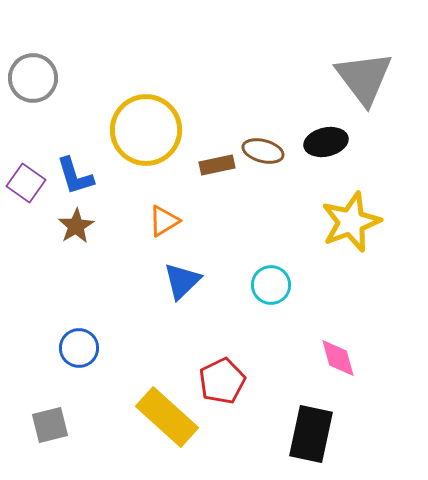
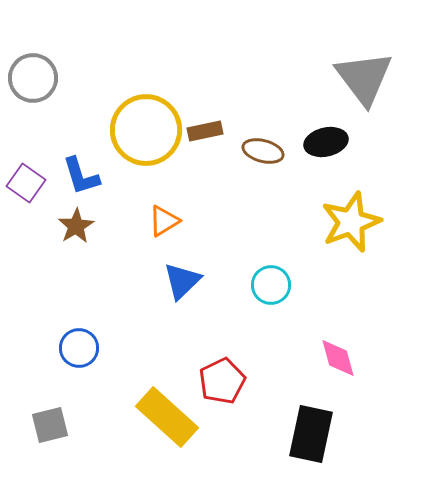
brown rectangle: moved 12 px left, 34 px up
blue L-shape: moved 6 px right
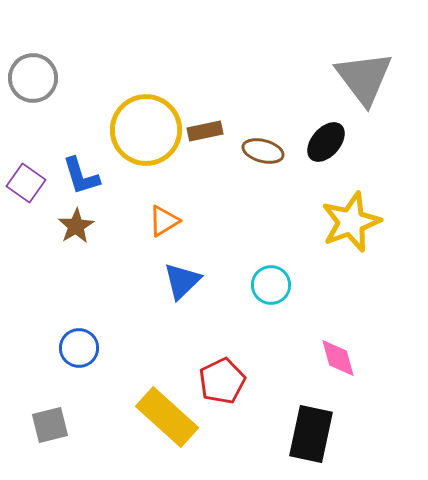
black ellipse: rotated 36 degrees counterclockwise
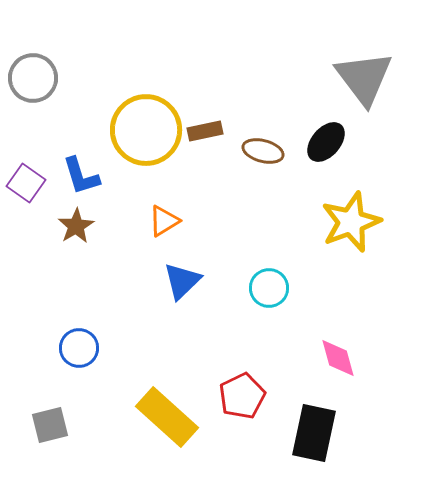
cyan circle: moved 2 px left, 3 px down
red pentagon: moved 20 px right, 15 px down
black rectangle: moved 3 px right, 1 px up
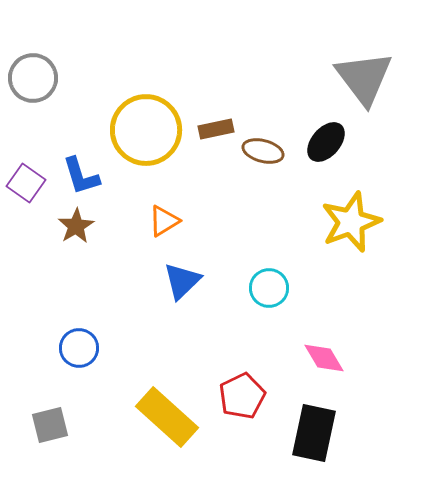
brown rectangle: moved 11 px right, 2 px up
pink diamond: moved 14 px left; rotated 15 degrees counterclockwise
